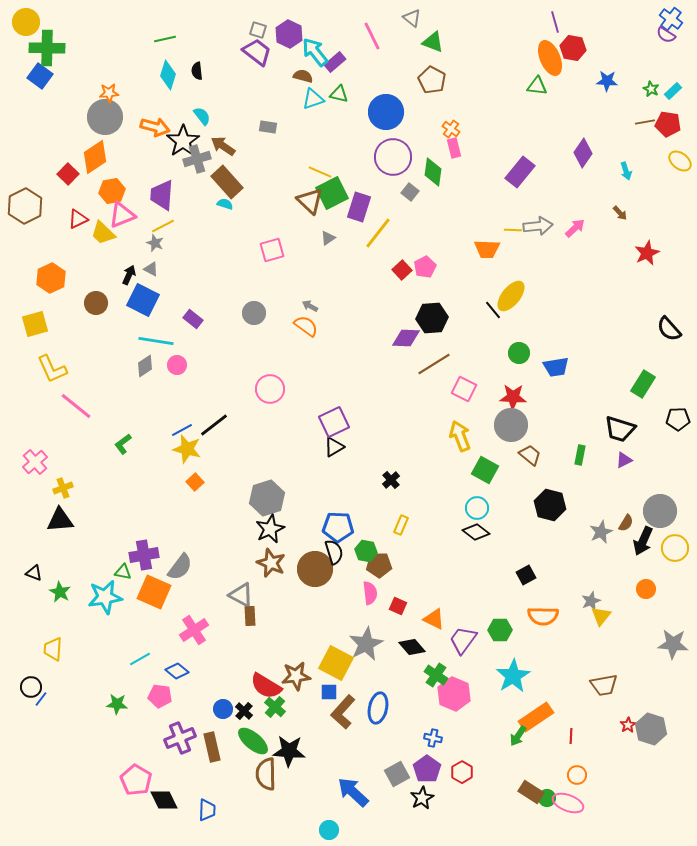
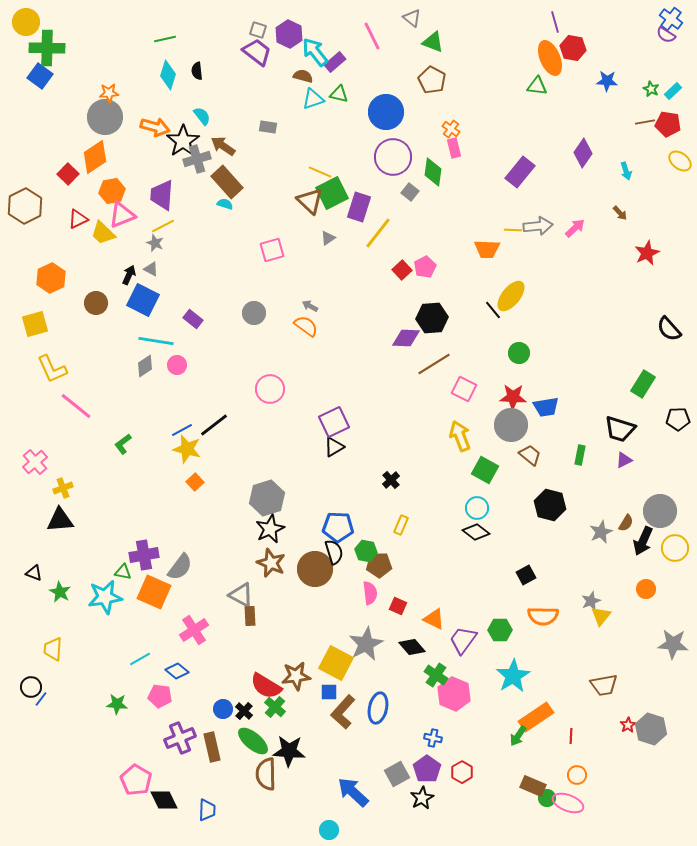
blue trapezoid at (556, 367): moved 10 px left, 40 px down
brown rectangle at (531, 792): moved 2 px right, 6 px up; rotated 10 degrees counterclockwise
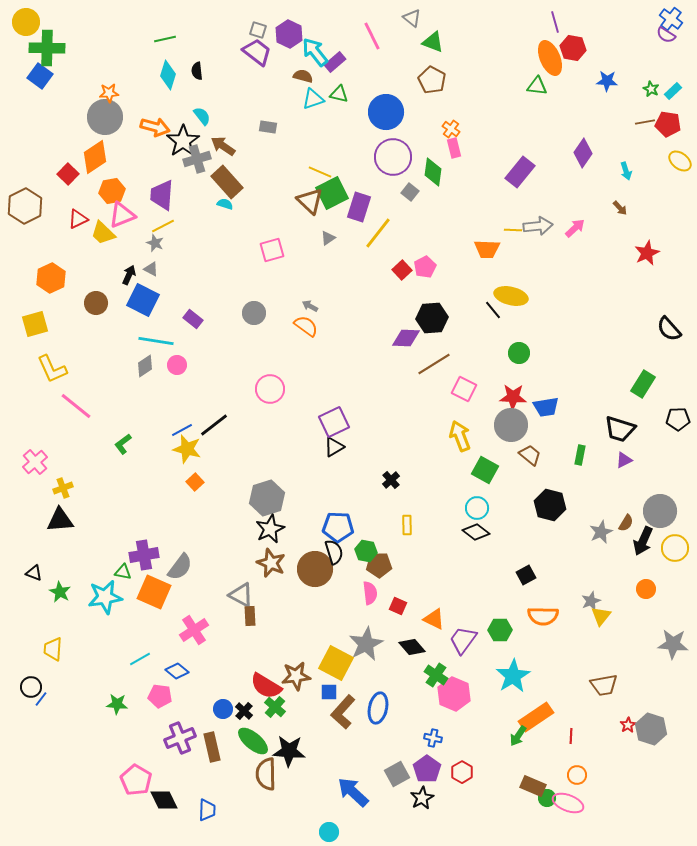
brown arrow at (620, 213): moved 5 px up
yellow ellipse at (511, 296): rotated 64 degrees clockwise
yellow rectangle at (401, 525): moved 6 px right; rotated 24 degrees counterclockwise
cyan circle at (329, 830): moved 2 px down
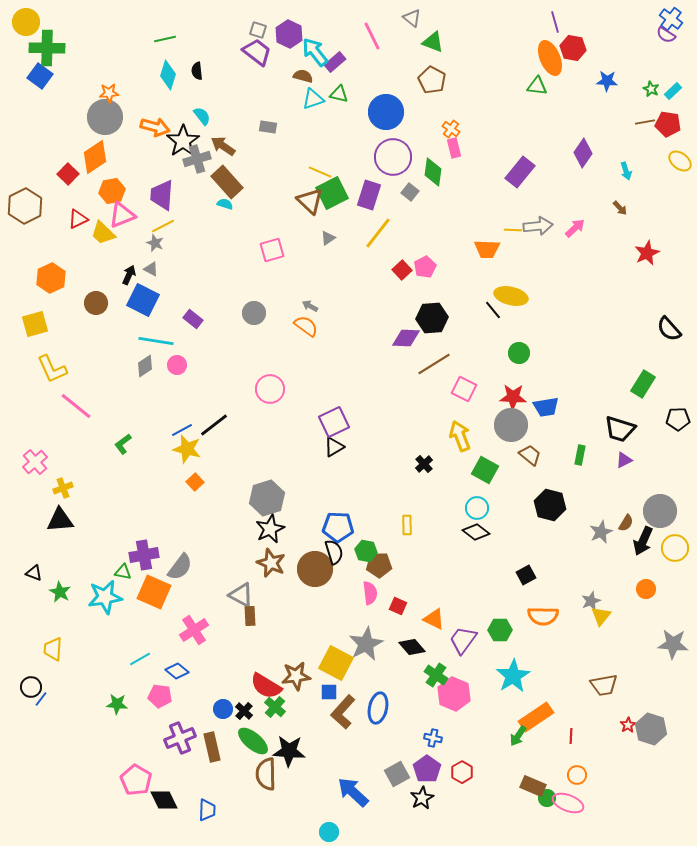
purple rectangle at (359, 207): moved 10 px right, 12 px up
black cross at (391, 480): moved 33 px right, 16 px up
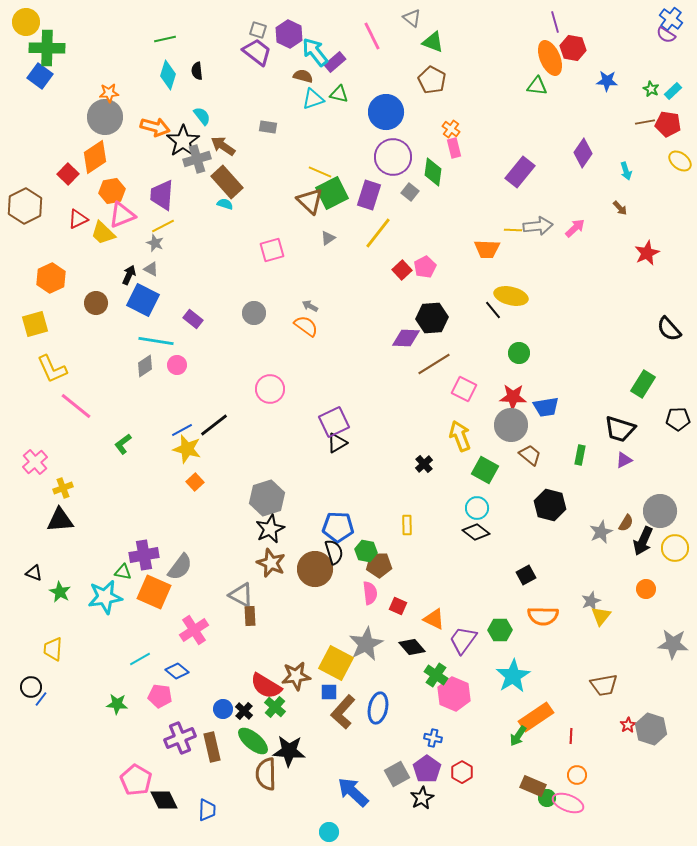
black triangle at (334, 447): moved 3 px right, 4 px up
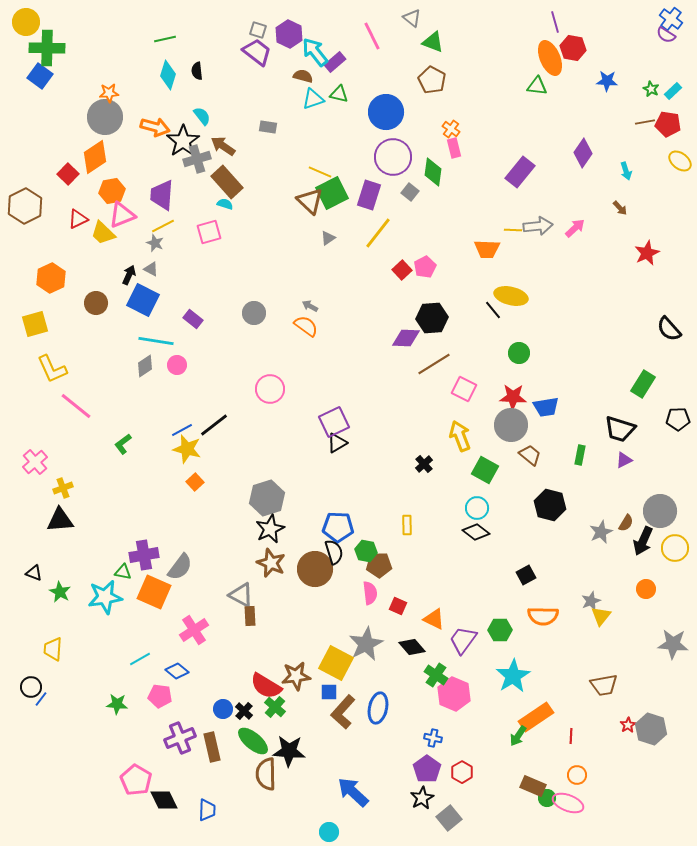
pink square at (272, 250): moved 63 px left, 18 px up
gray square at (397, 774): moved 52 px right, 44 px down; rotated 10 degrees counterclockwise
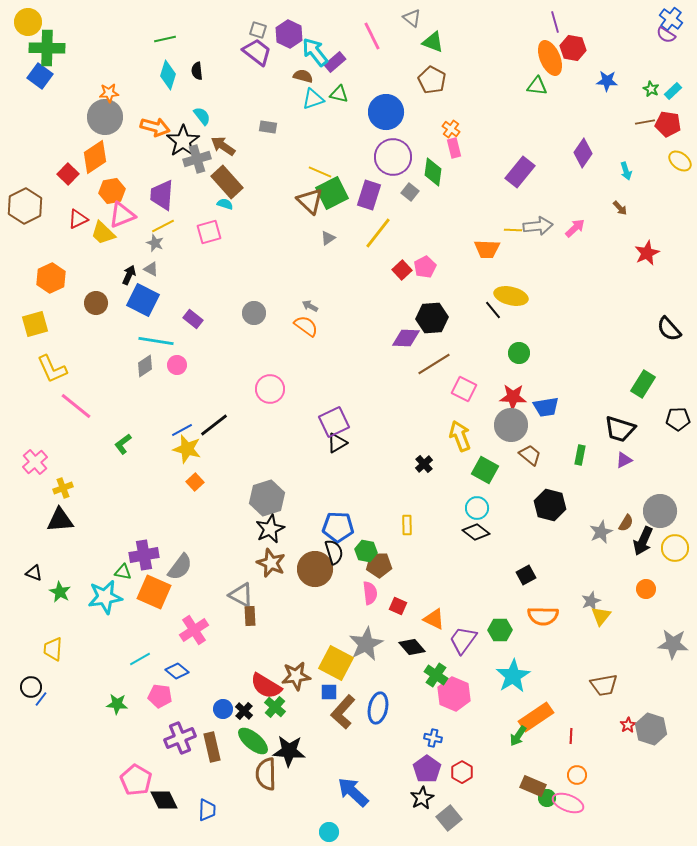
yellow circle at (26, 22): moved 2 px right
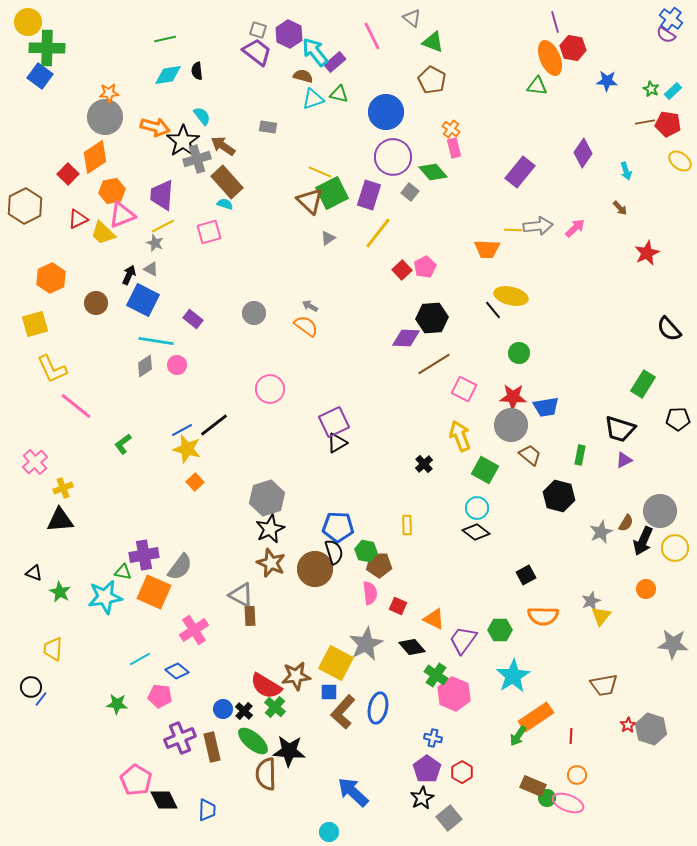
cyan diamond at (168, 75): rotated 64 degrees clockwise
green diamond at (433, 172): rotated 48 degrees counterclockwise
black hexagon at (550, 505): moved 9 px right, 9 px up
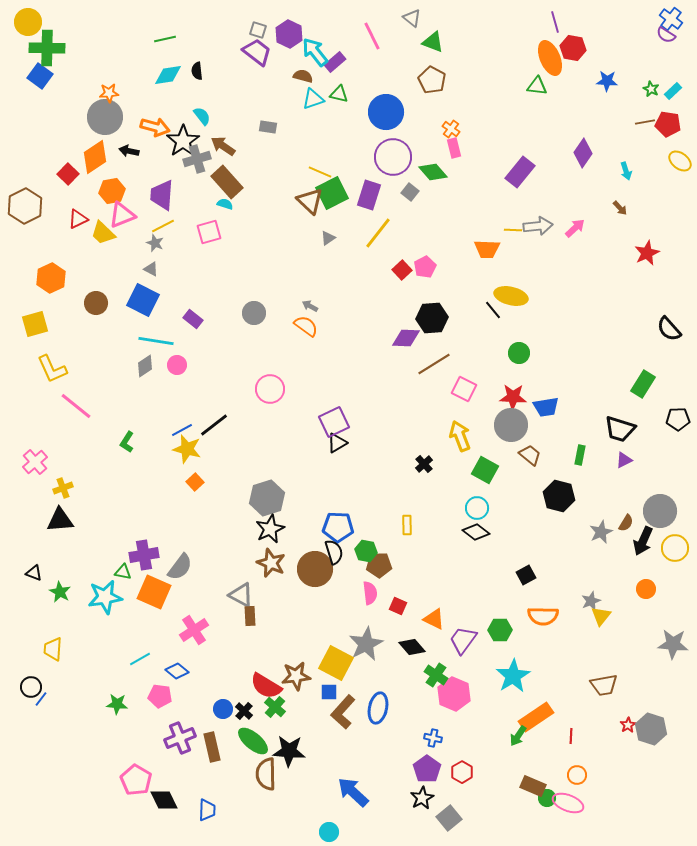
black arrow at (129, 275): moved 124 px up; rotated 102 degrees counterclockwise
green L-shape at (123, 444): moved 4 px right, 2 px up; rotated 20 degrees counterclockwise
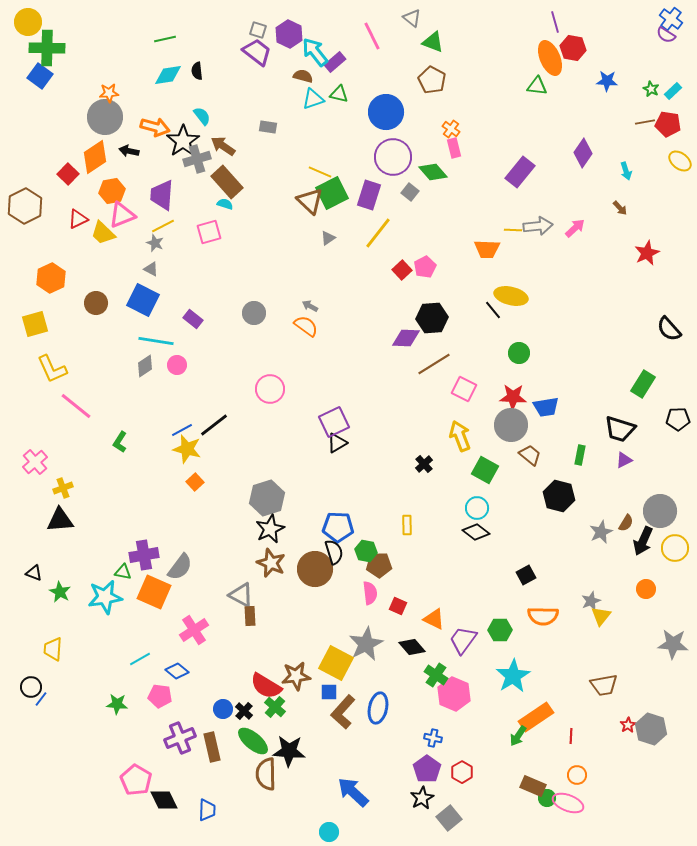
green L-shape at (127, 442): moved 7 px left
